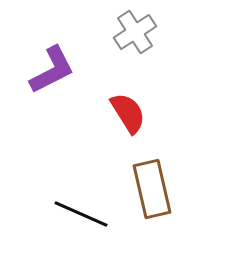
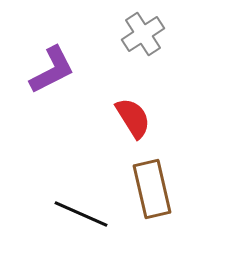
gray cross: moved 8 px right, 2 px down
red semicircle: moved 5 px right, 5 px down
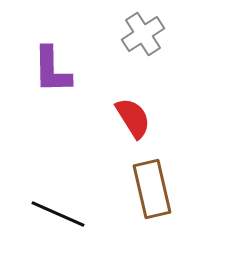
purple L-shape: rotated 116 degrees clockwise
black line: moved 23 px left
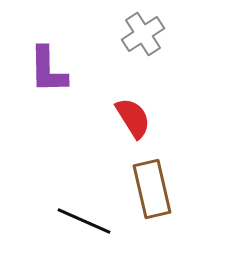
purple L-shape: moved 4 px left
black line: moved 26 px right, 7 px down
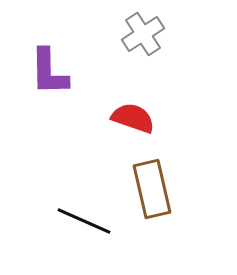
purple L-shape: moved 1 px right, 2 px down
red semicircle: rotated 39 degrees counterclockwise
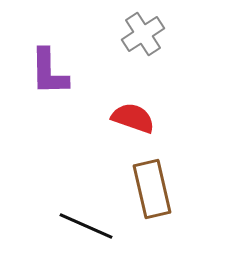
black line: moved 2 px right, 5 px down
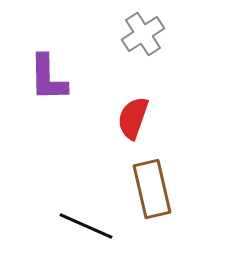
purple L-shape: moved 1 px left, 6 px down
red semicircle: rotated 90 degrees counterclockwise
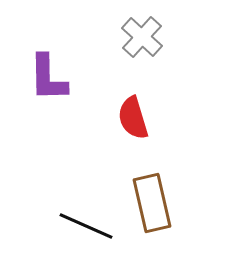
gray cross: moved 1 px left, 3 px down; rotated 15 degrees counterclockwise
red semicircle: rotated 36 degrees counterclockwise
brown rectangle: moved 14 px down
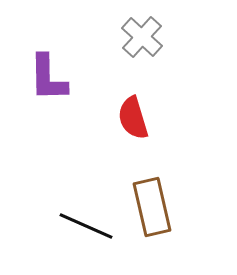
brown rectangle: moved 4 px down
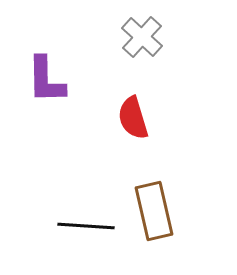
purple L-shape: moved 2 px left, 2 px down
brown rectangle: moved 2 px right, 4 px down
black line: rotated 20 degrees counterclockwise
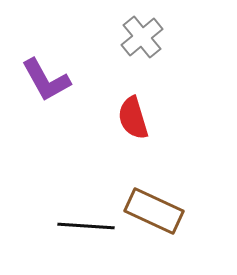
gray cross: rotated 9 degrees clockwise
purple L-shape: rotated 28 degrees counterclockwise
brown rectangle: rotated 52 degrees counterclockwise
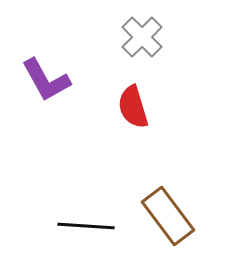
gray cross: rotated 6 degrees counterclockwise
red semicircle: moved 11 px up
brown rectangle: moved 14 px right, 5 px down; rotated 28 degrees clockwise
